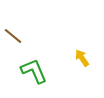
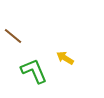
yellow arrow: moved 17 px left; rotated 24 degrees counterclockwise
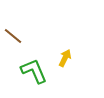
yellow arrow: rotated 84 degrees clockwise
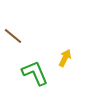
green L-shape: moved 1 px right, 2 px down
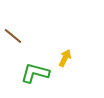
green L-shape: rotated 52 degrees counterclockwise
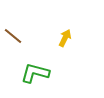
yellow arrow: moved 20 px up
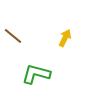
green L-shape: moved 1 px right, 1 px down
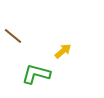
yellow arrow: moved 2 px left, 13 px down; rotated 24 degrees clockwise
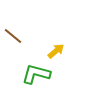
yellow arrow: moved 7 px left
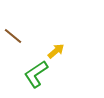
green L-shape: rotated 48 degrees counterclockwise
